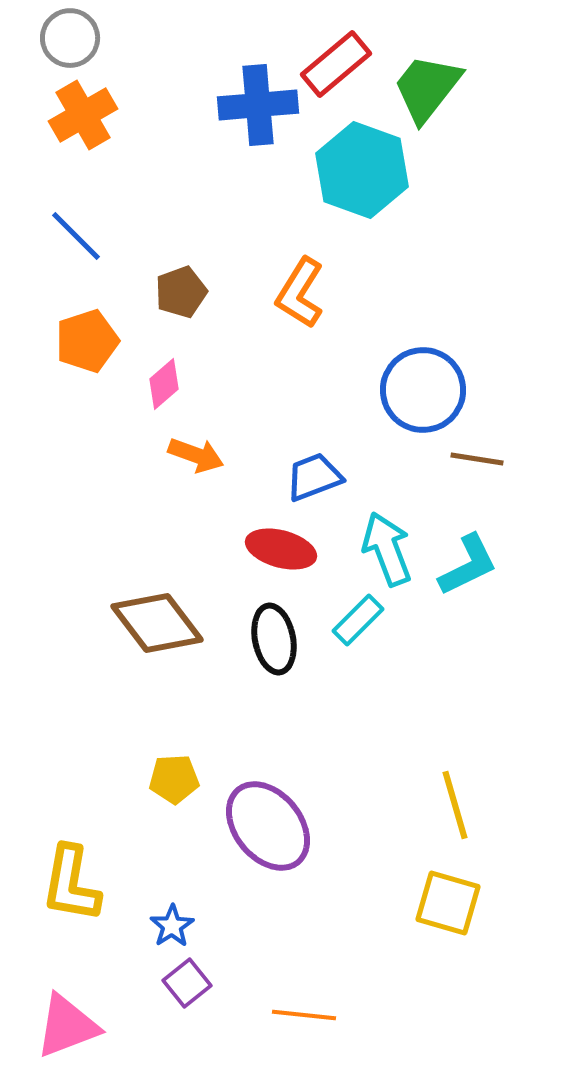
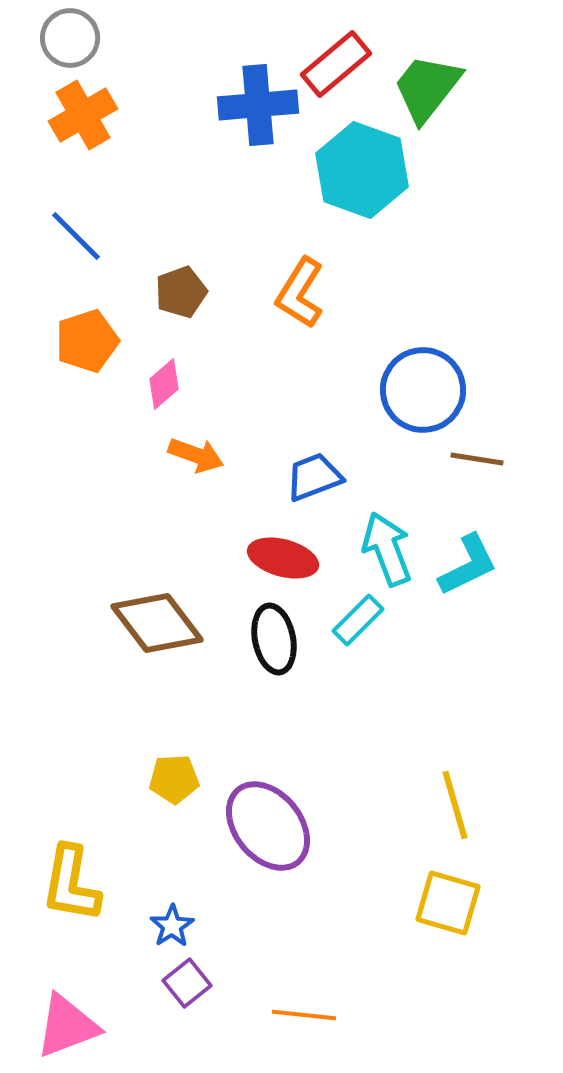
red ellipse: moved 2 px right, 9 px down
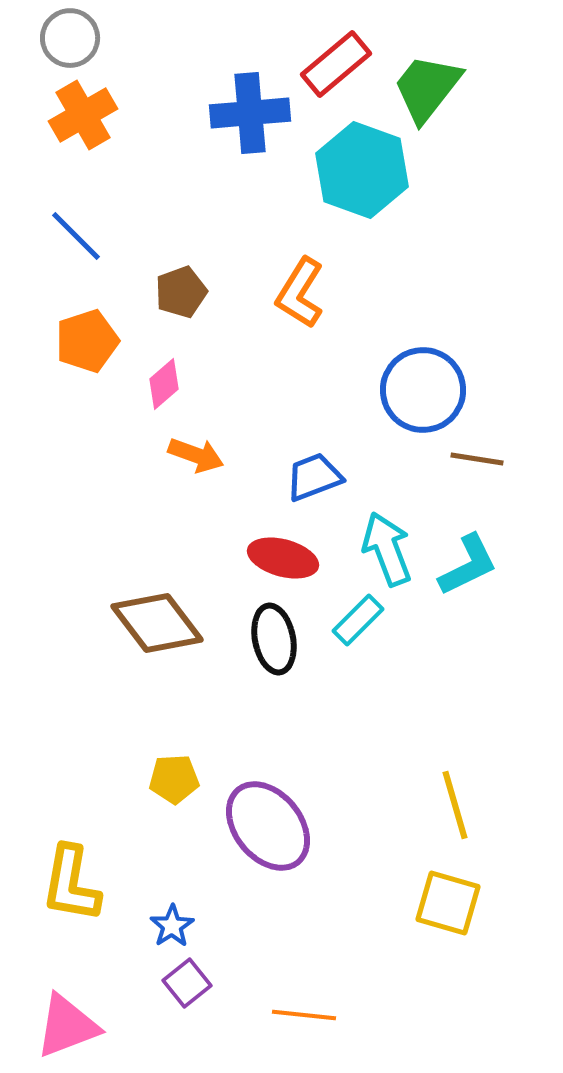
blue cross: moved 8 px left, 8 px down
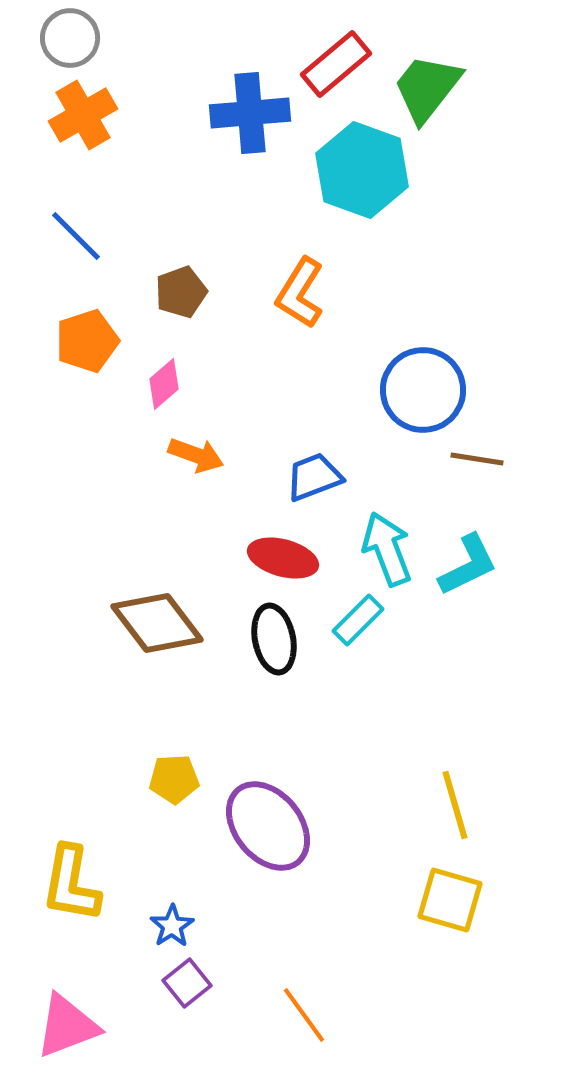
yellow square: moved 2 px right, 3 px up
orange line: rotated 48 degrees clockwise
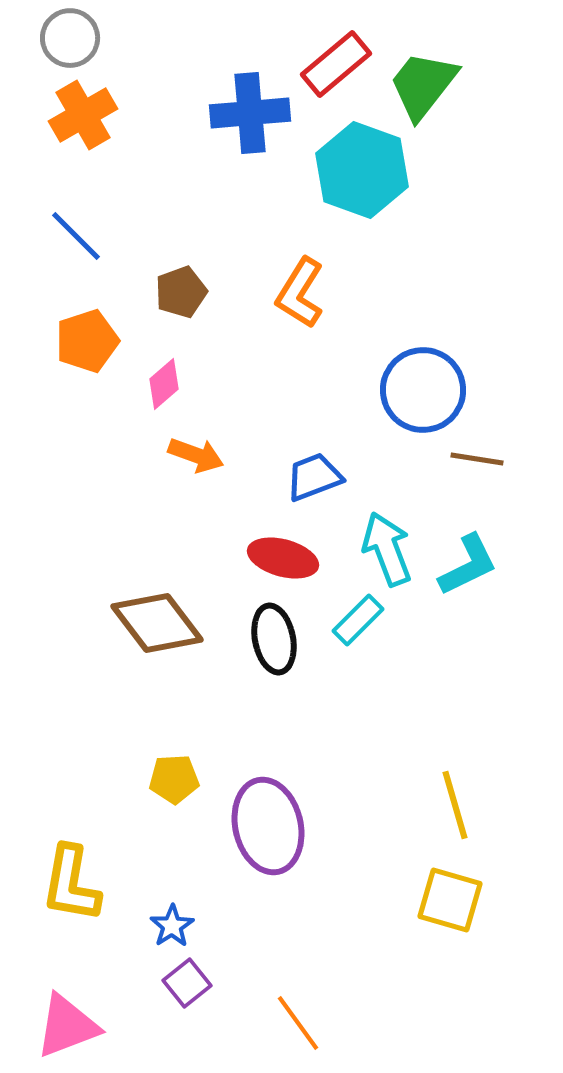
green trapezoid: moved 4 px left, 3 px up
purple ellipse: rotated 26 degrees clockwise
orange line: moved 6 px left, 8 px down
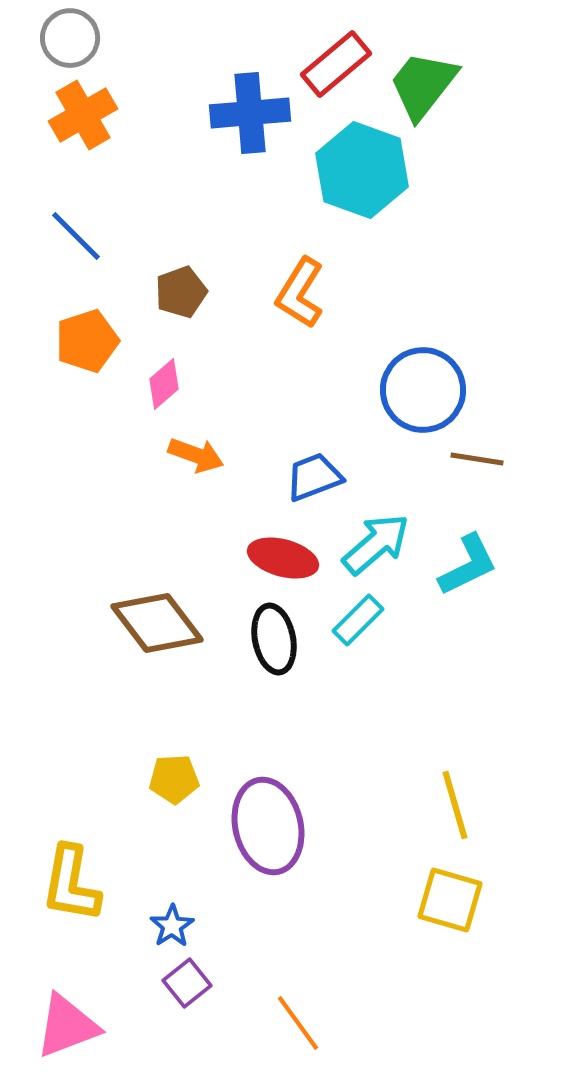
cyan arrow: moved 11 px left, 5 px up; rotated 70 degrees clockwise
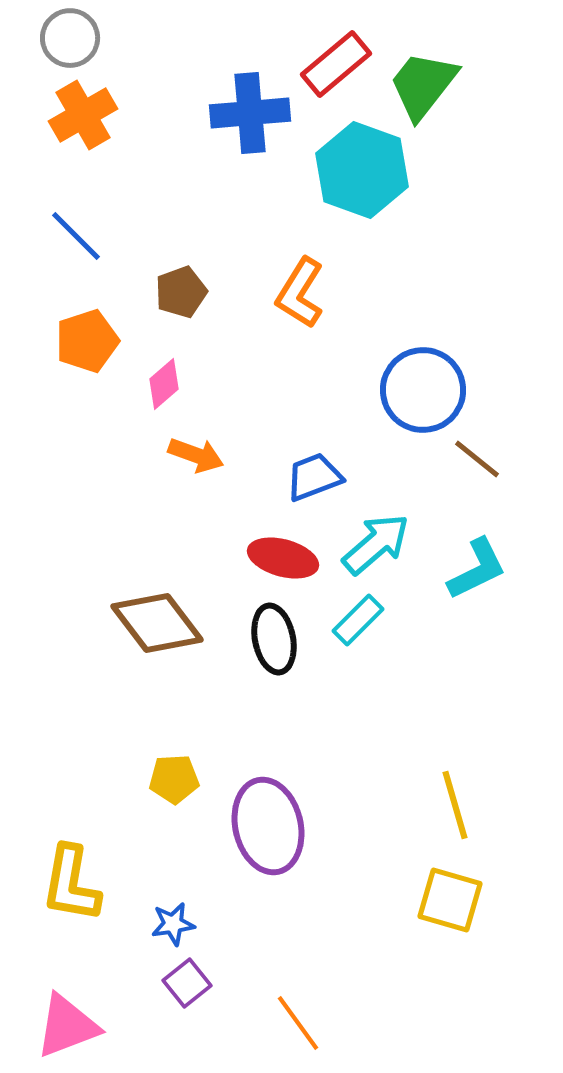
brown line: rotated 30 degrees clockwise
cyan L-shape: moved 9 px right, 4 px down
blue star: moved 1 px right, 2 px up; rotated 24 degrees clockwise
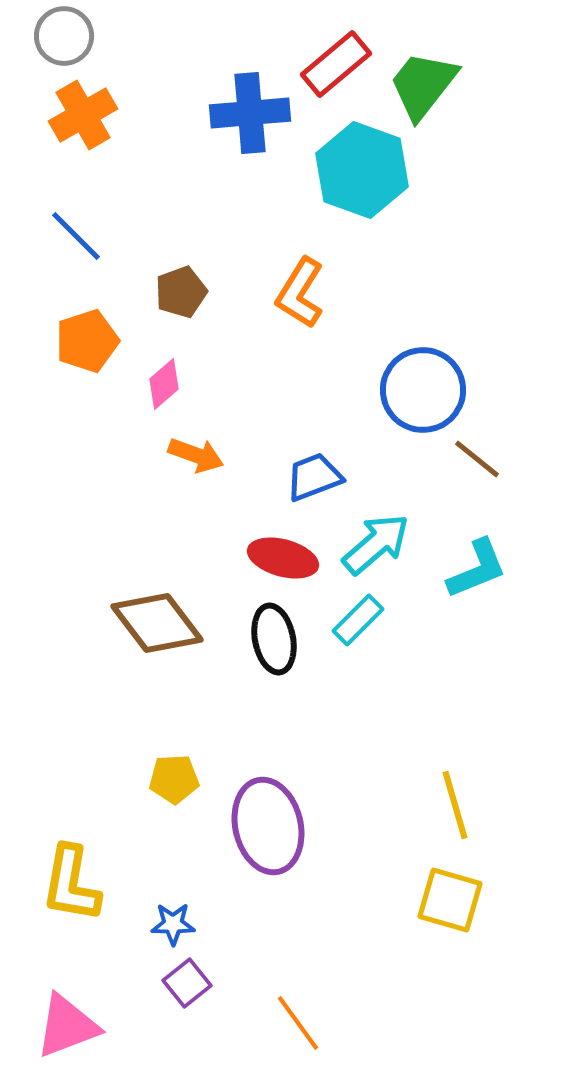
gray circle: moved 6 px left, 2 px up
cyan L-shape: rotated 4 degrees clockwise
blue star: rotated 9 degrees clockwise
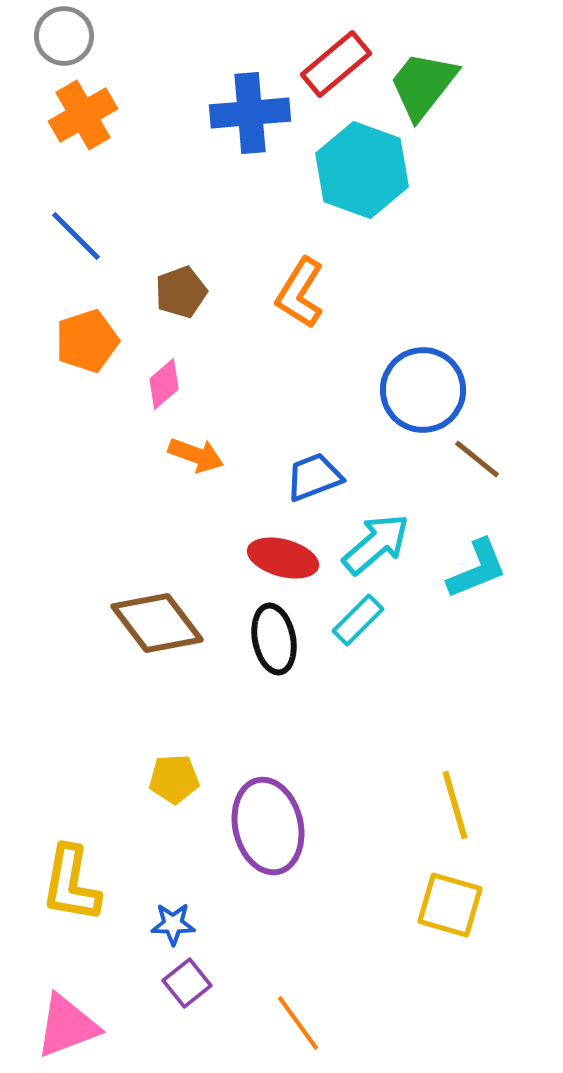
yellow square: moved 5 px down
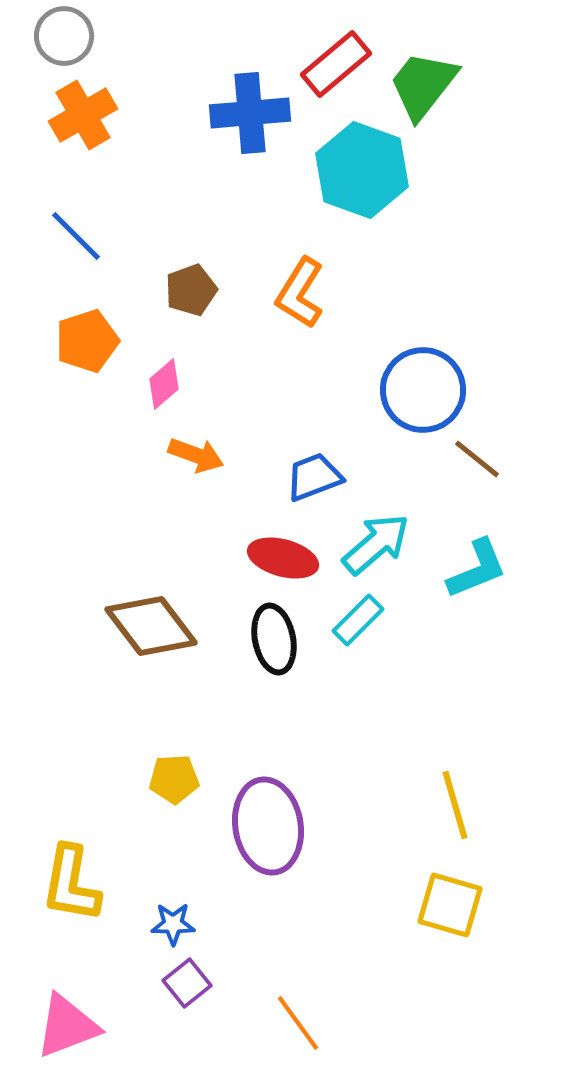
brown pentagon: moved 10 px right, 2 px up
brown diamond: moved 6 px left, 3 px down
purple ellipse: rotated 4 degrees clockwise
